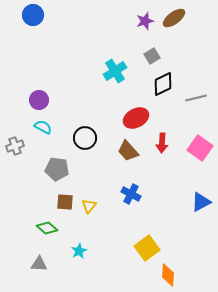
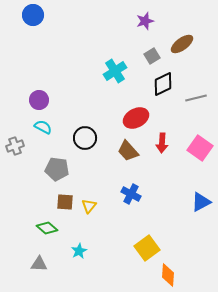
brown ellipse: moved 8 px right, 26 px down
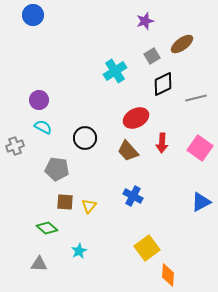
blue cross: moved 2 px right, 2 px down
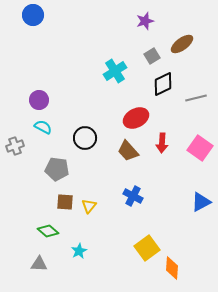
green diamond: moved 1 px right, 3 px down
orange diamond: moved 4 px right, 7 px up
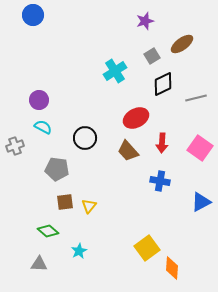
blue cross: moved 27 px right, 15 px up; rotated 18 degrees counterclockwise
brown square: rotated 12 degrees counterclockwise
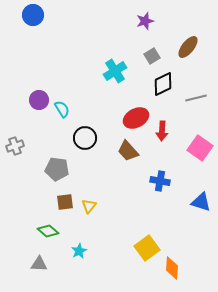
brown ellipse: moved 6 px right, 3 px down; rotated 15 degrees counterclockwise
cyan semicircle: moved 19 px right, 18 px up; rotated 30 degrees clockwise
red arrow: moved 12 px up
blue triangle: rotated 45 degrees clockwise
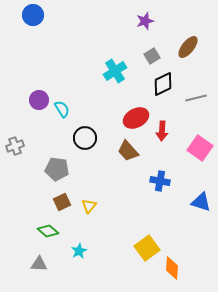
brown square: moved 3 px left; rotated 18 degrees counterclockwise
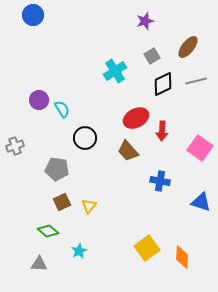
gray line: moved 17 px up
orange diamond: moved 10 px right, 11 px up
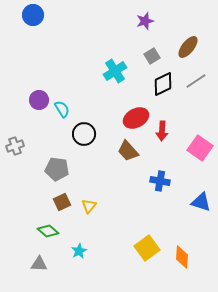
gray line: rotated 20 degrees counterclockwise
black circle: moved 1 px left, 4 px up
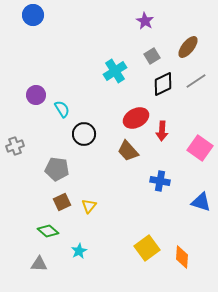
purple star: rotated 24 degrees counterclockwise
purple circle: moved 3 px left, 5 px up
